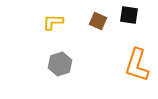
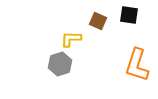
yellow L-shape: moved 18 px right, 17 px down
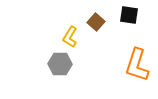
brown square: moved 2 px left, 1 px down; rotated 18 degrees clockwise
yellow L-shape: moved 1 px left, 2 px up; rotated 60 degrees counterclockwise
gray hexagon: rotated 20 degrees clockwise
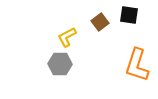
brown square: moved 4 px right; rotated 12 degrees clockwise
yellow L-shape: moved 3 px left; rotated 30 degrees clockwise
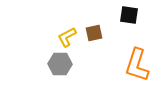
brown square: moved 6 px left, 11 px down; rotated 24 degrees clockwise
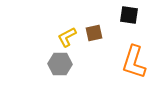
orange L-shape: moved 3 px left, 3 px up
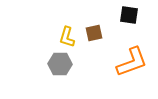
yellow L-shape: rotated 45 degrees counterclockwise
orange L-shape: moved 2 px left; rotated 128 degrees counterclockwise
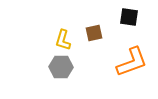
black square: moved 2 px down
yellow L-shape: moved 4 px left, 3 px down
gray hexagon: moved 1 px right, 3 px down
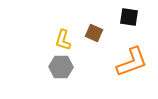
brown square: rotated 36 degrees clockwise
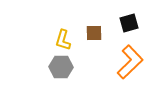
black square: moved 6 px down; rotated 24 degrees counterclockwise
brown square: rotated 24 degrees counterclockwise
orange L-shape: moved 2 px left; rotated 24 degrees counterclockwise
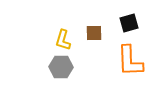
orange L-shape: moved 1 px up; rotated 132 degrees clockwise
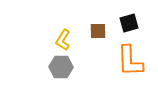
brown square: moved 4 px right, 2 px up
yellow L-shape: rotated 15 degrees clockwise
